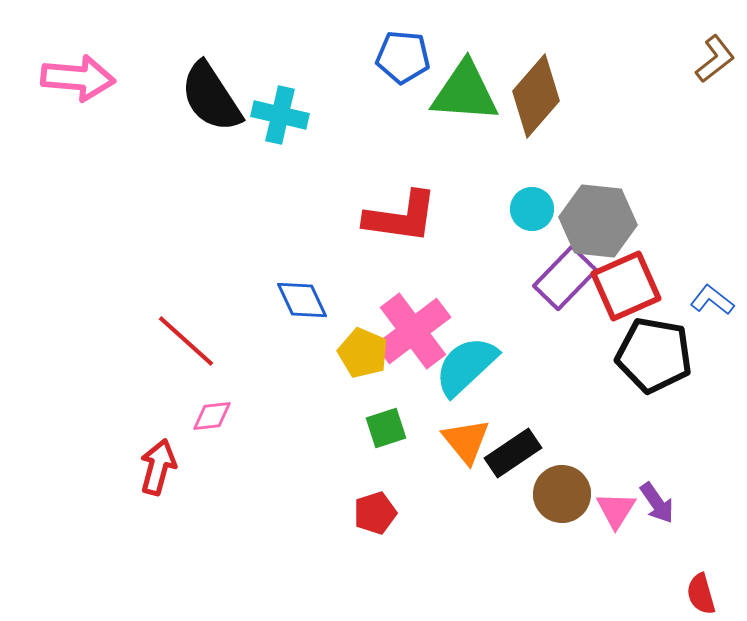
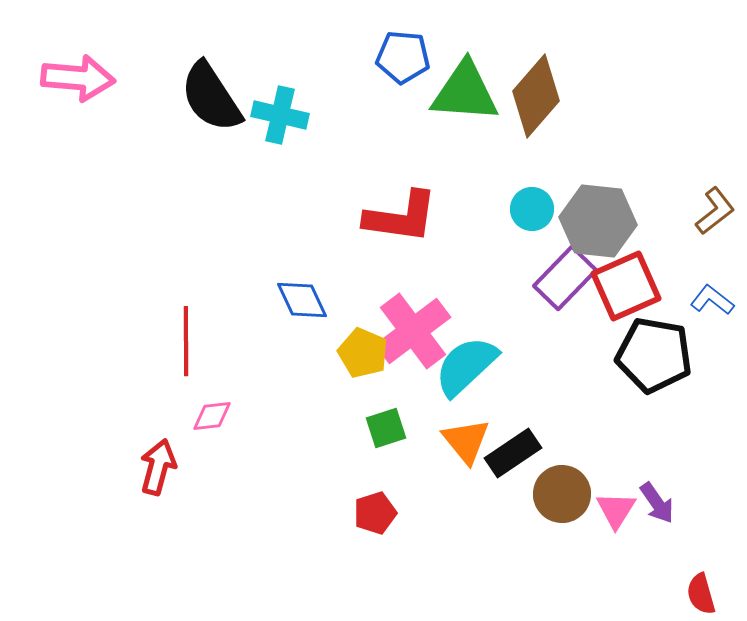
brown L-shape: moved 152 px down
red line: rotated 48 degrees clockwise
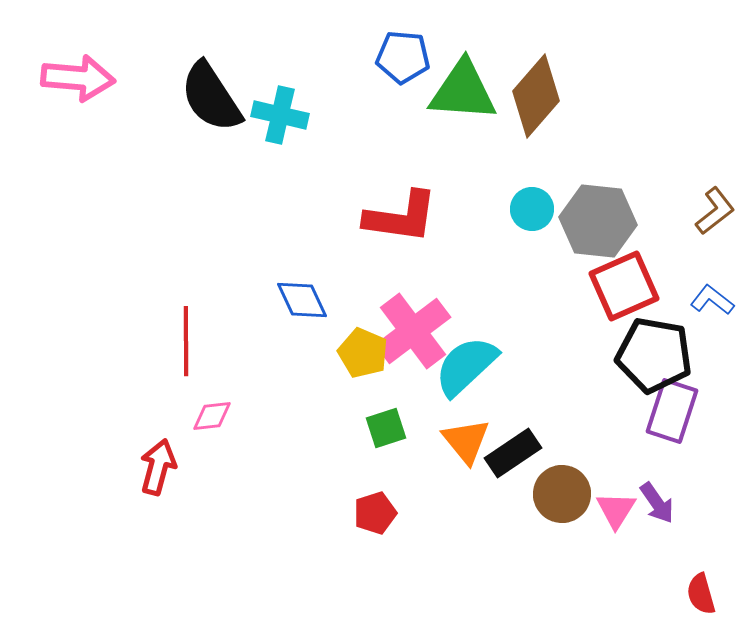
green triangle: moved 2 px left, 1 px up
purple rectangle: moved 107 px right, 133 px down; rotated 26 degrees counterclockwise
red square: moved 2 px left
